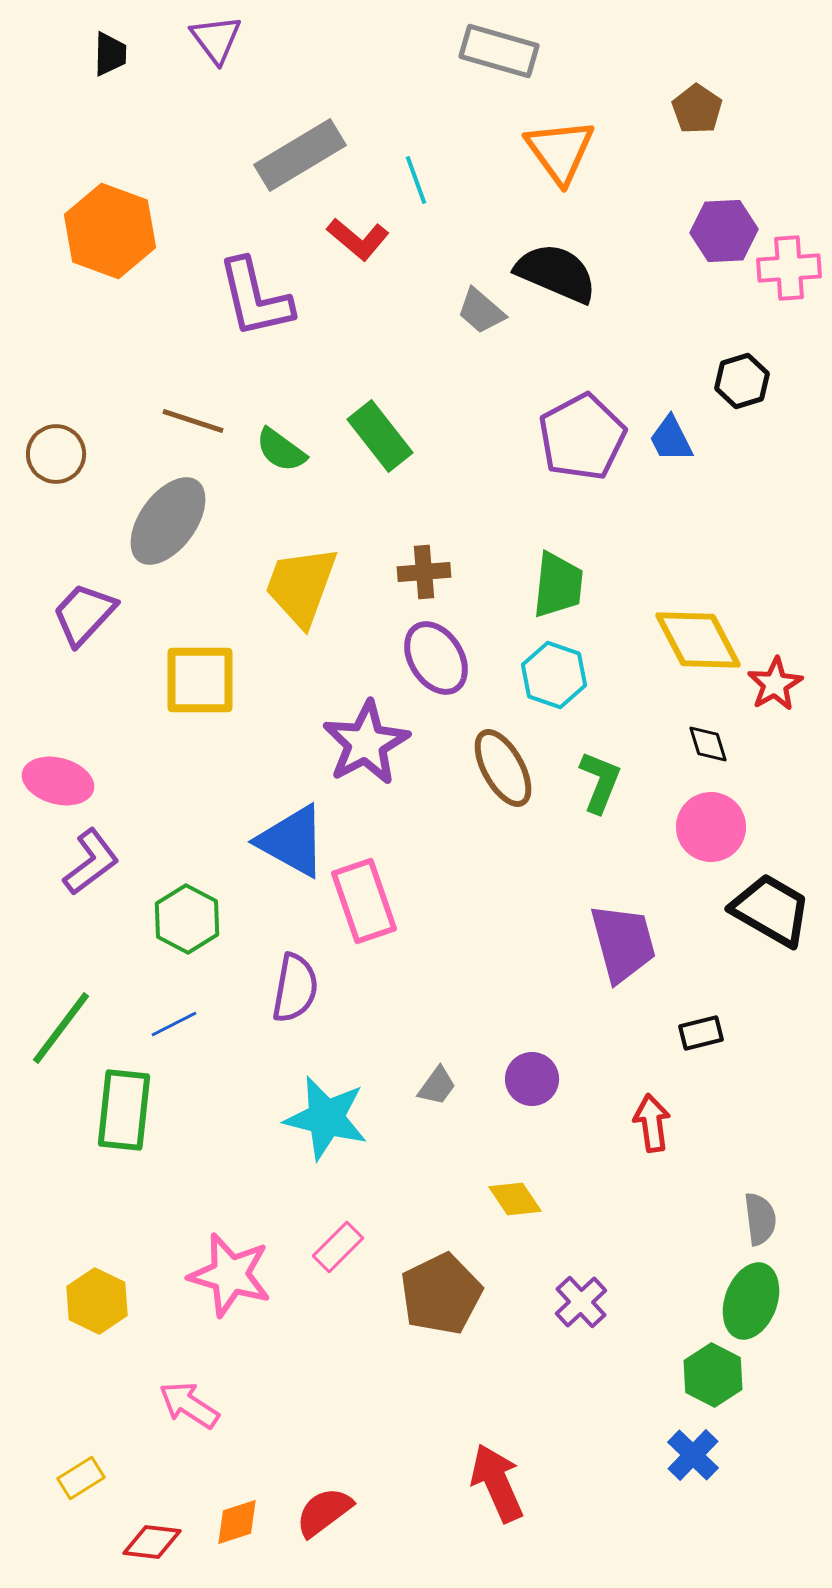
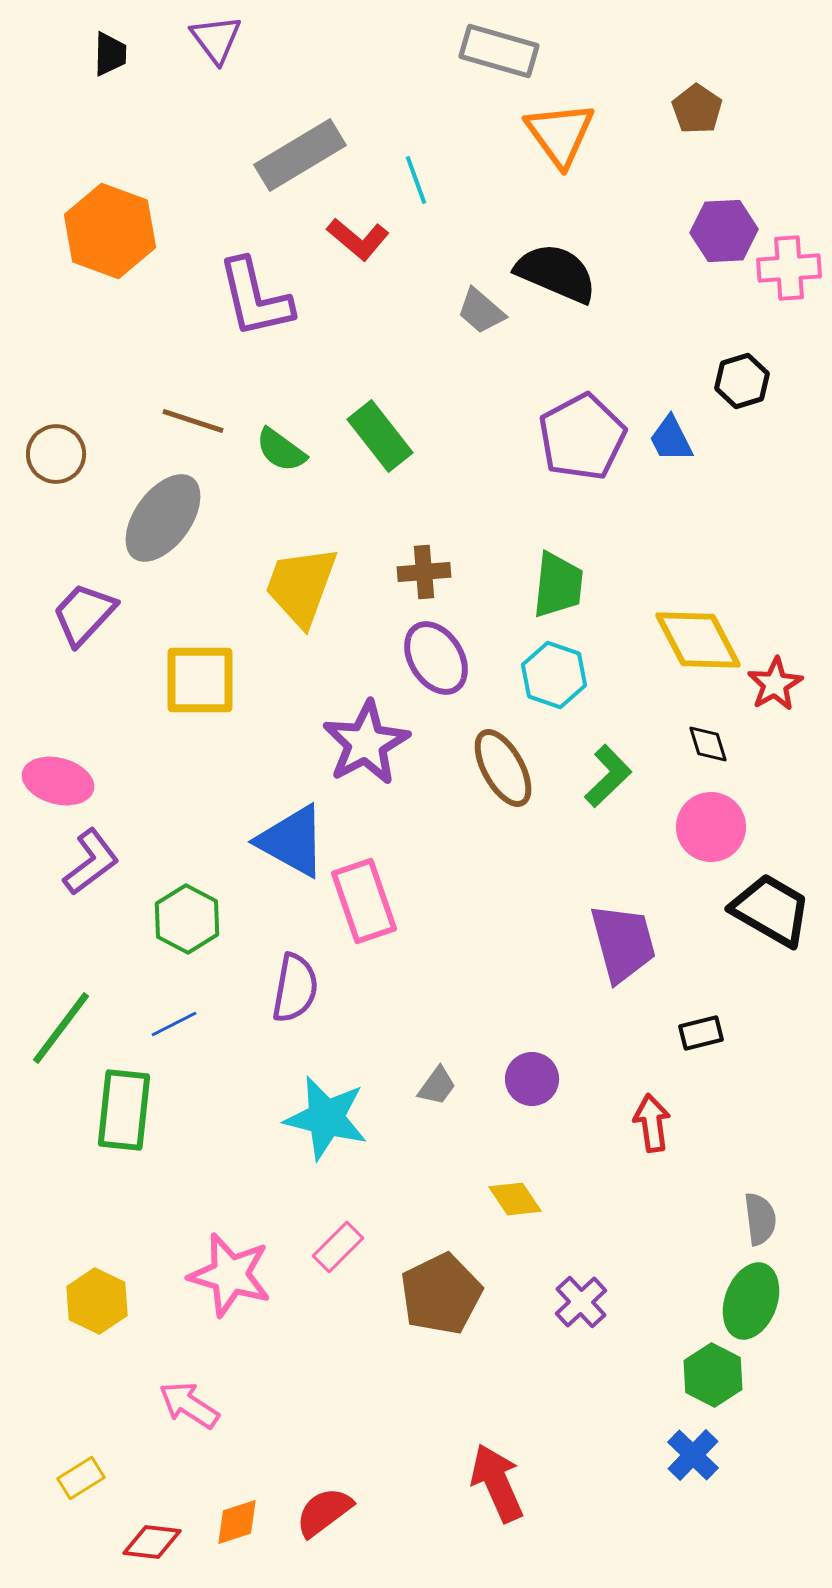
orange triangle at (560, 151): moved 17 px up
gray ellipse at (168, 521): moved 5 px left, 3 px up
green L-shape at (600, 782): moved 8 px right, 6 px up; rotated 24 degrees clockwise
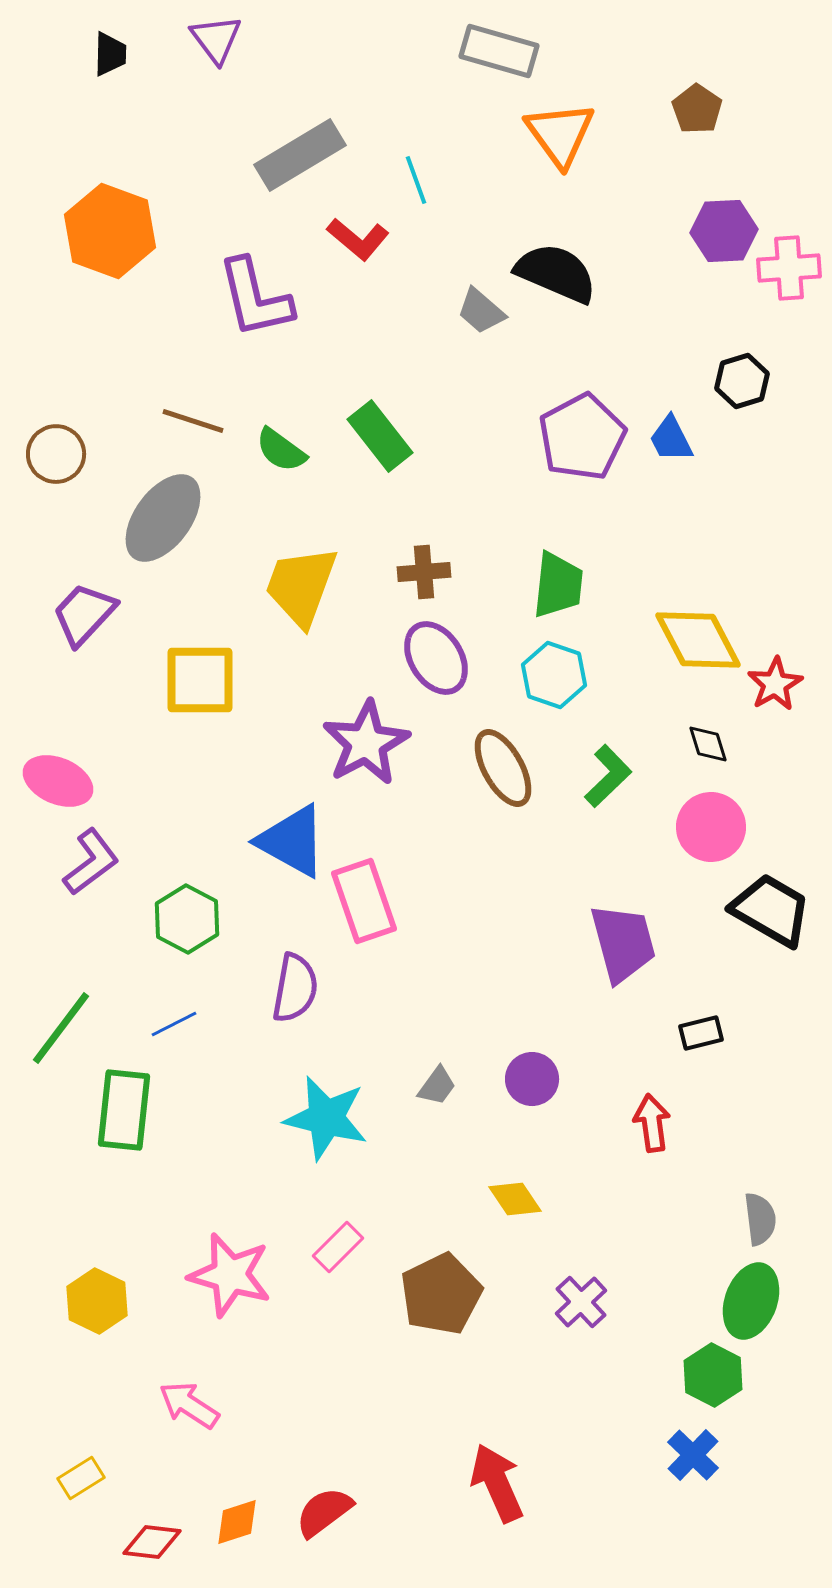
pink ellipse at (58, 781): rotated 8 degrees clockwise
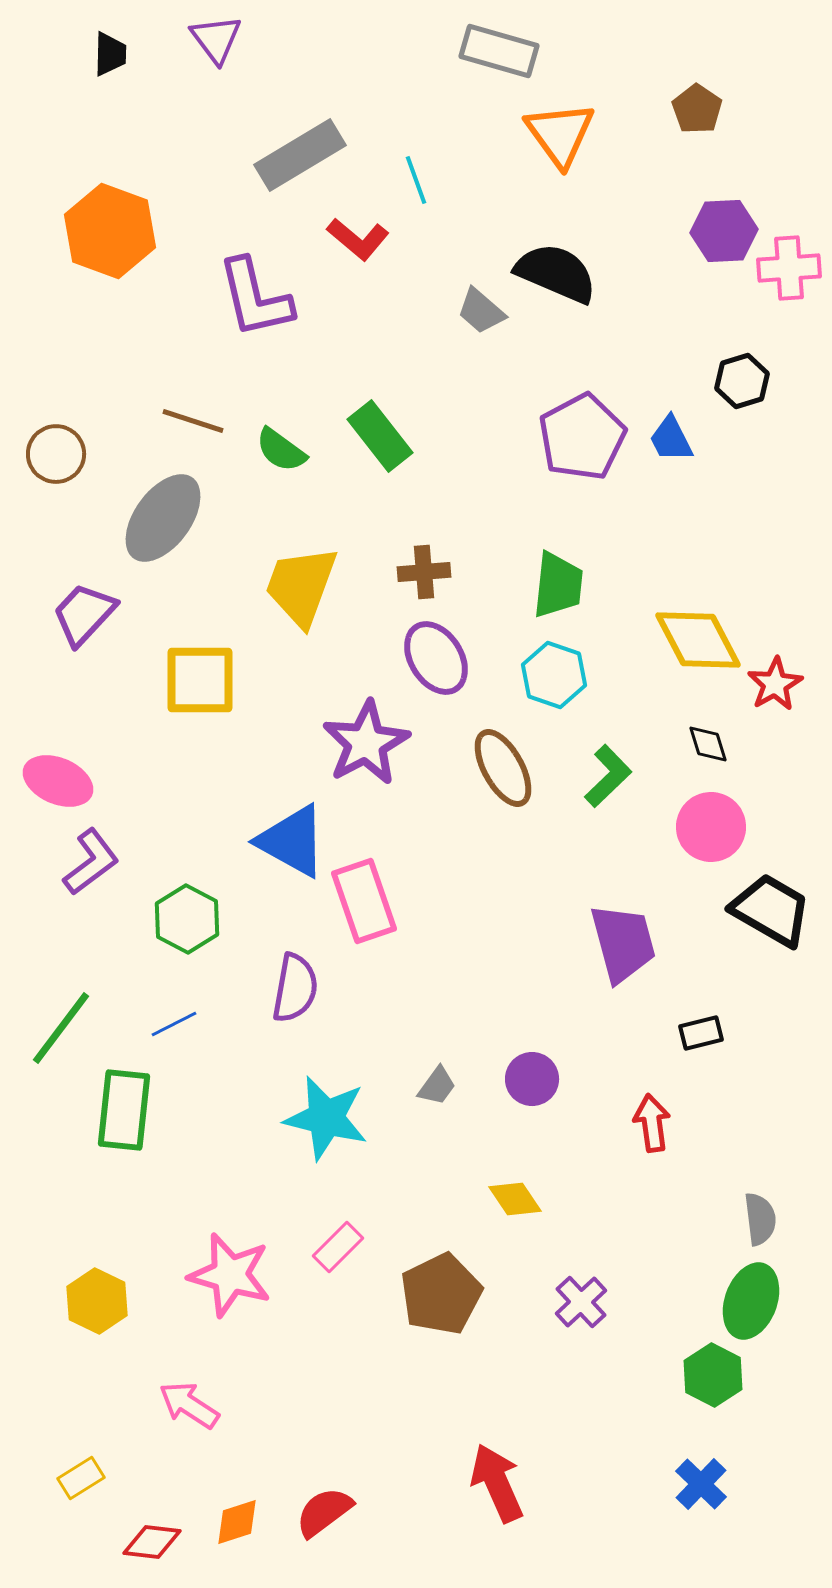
blue cross at (693, 1455): moved 8 px right, 29 px down
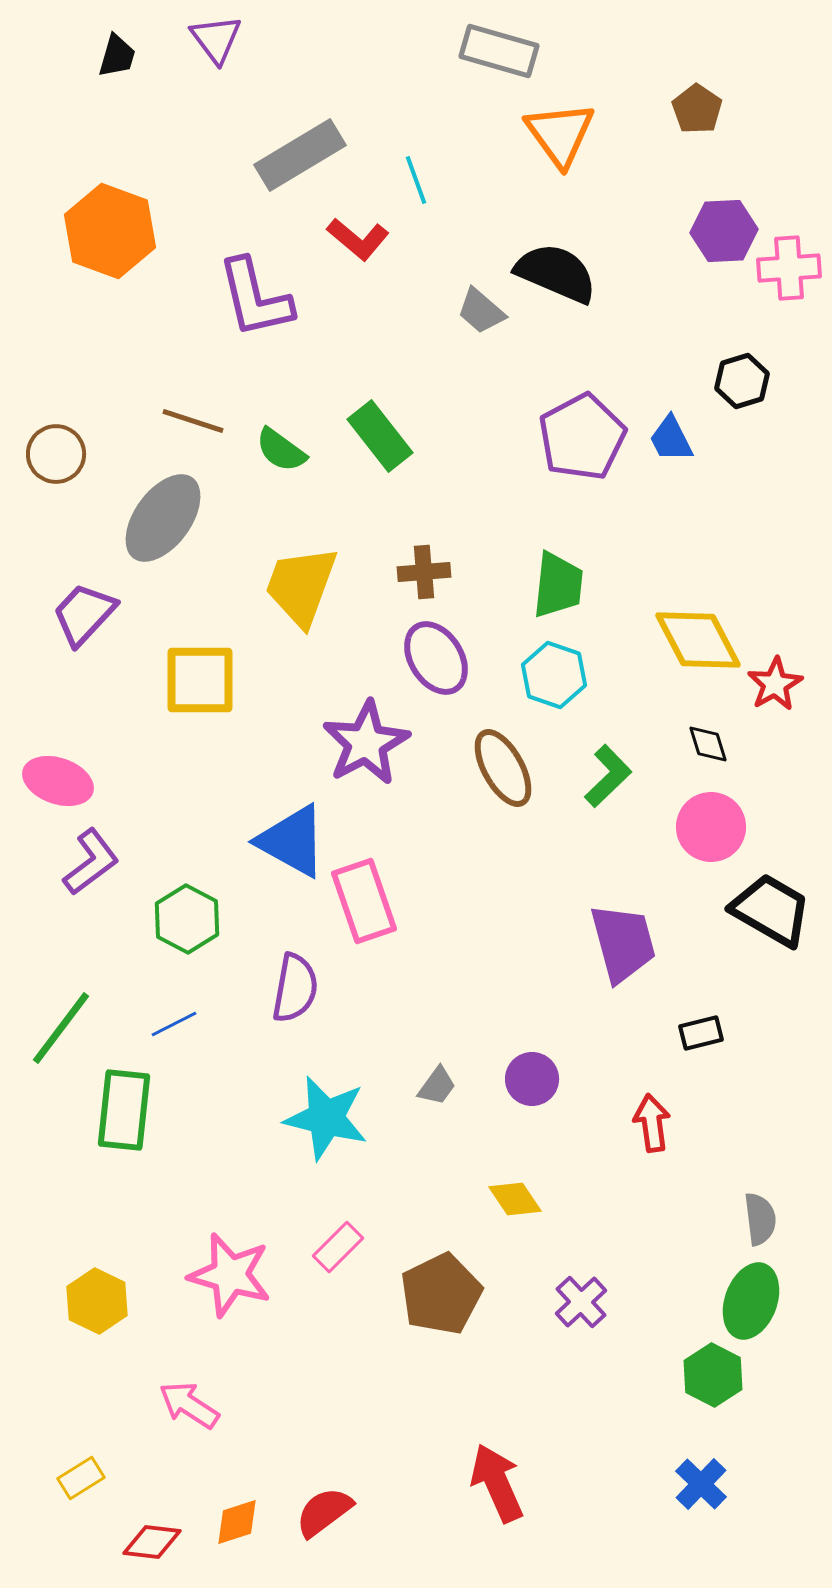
black trapezoid at (110, 54): moved 7 px right, 2 px down; rotated 15 degrees clockwise
pink ellipse at (58, 781): rotated 4 degrees counterclockwise
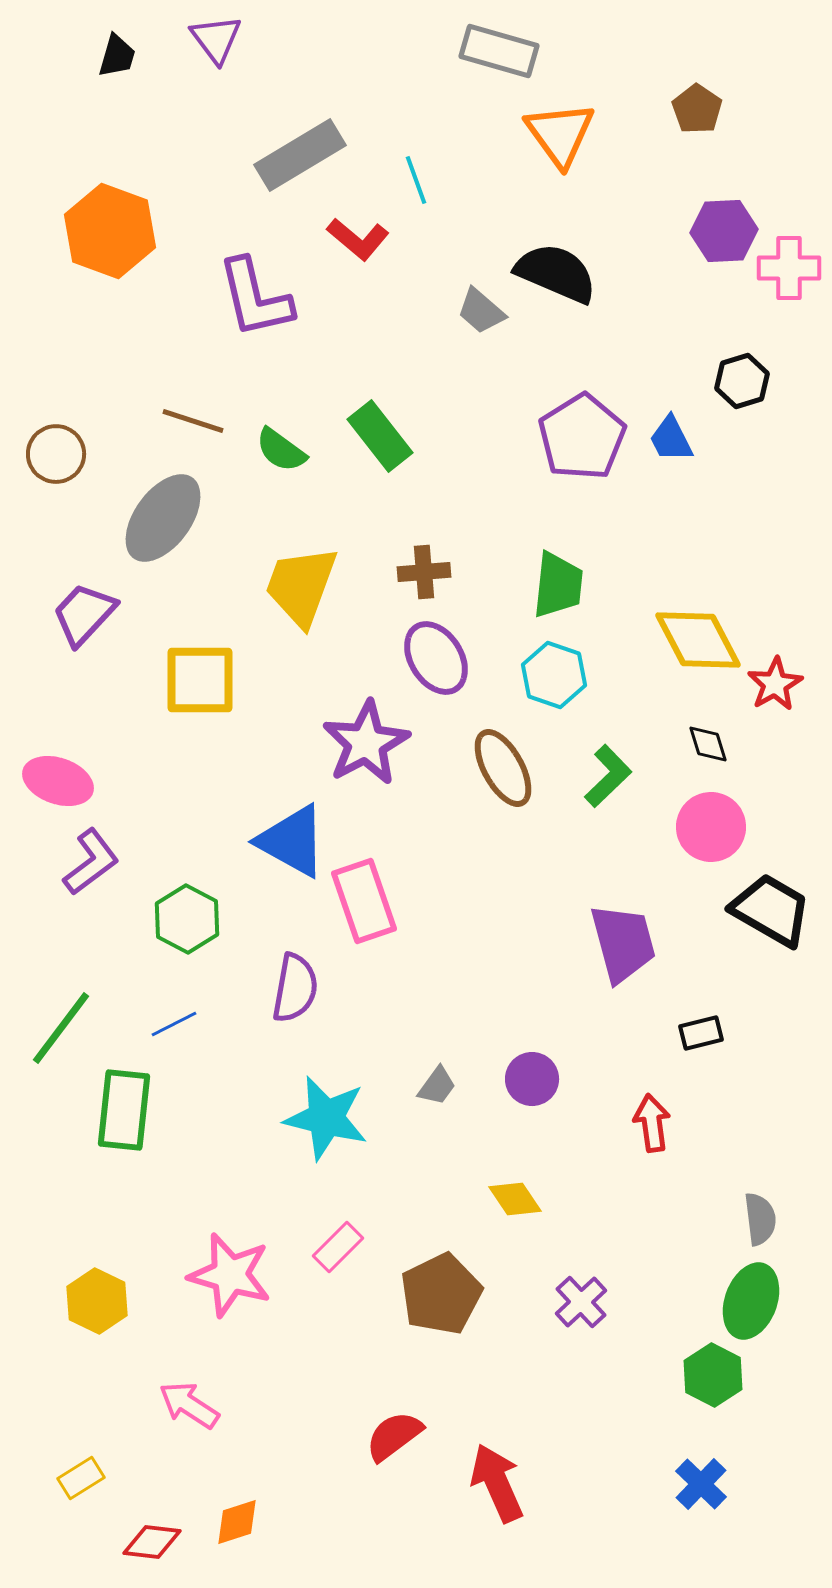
pink cross at (789, 268): rotated 4 degrees clockwise
purple pentagon at (582, 437): rotated 4 degrees counterclockwise
red semicircle at (324, 1512): moved 70 px right, 76 px up
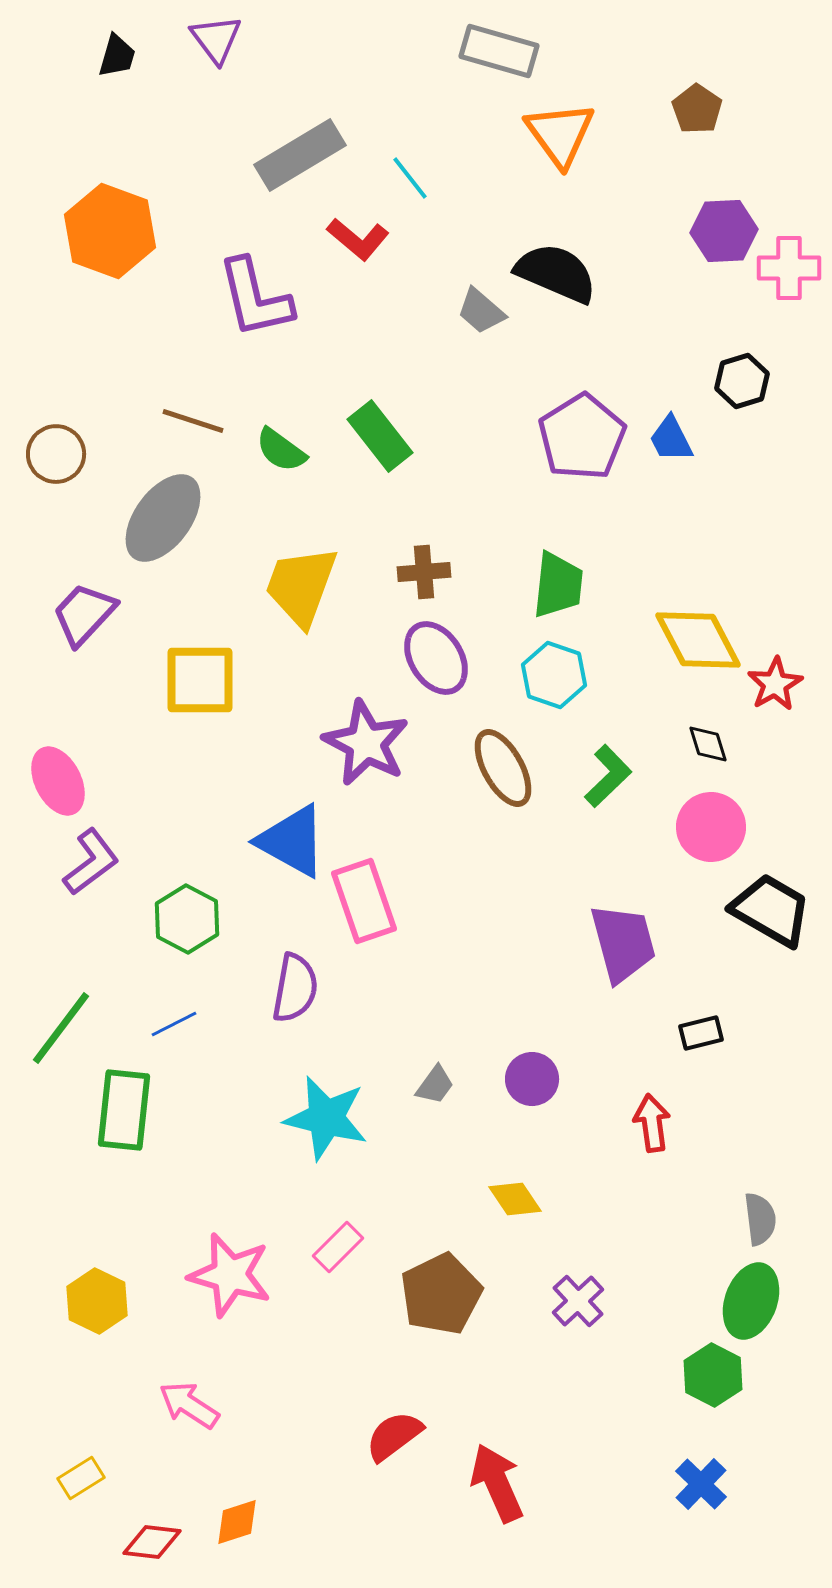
cyan line at (416, 180): moved 6 px left, 2 px up; rotated 18 degrees counterclockwise
purple star at (366, 743): rotated 16 degrees counterclockwise
pink ellipse at (58, 781): rotated 44 degrees clockwise
gray trapezoid at (437, 1086): moved 2 px left, 1 px up
purple cross at (581, 1302): moved 3 px left, 1 px up
